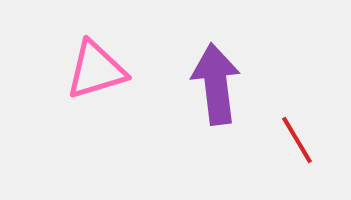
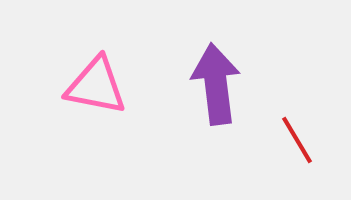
pink triangle: moved 16 px down; rotated 28 degrees clockwise
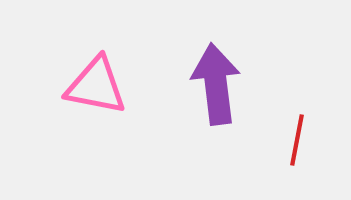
red line: rotated 42 degrees clockwise
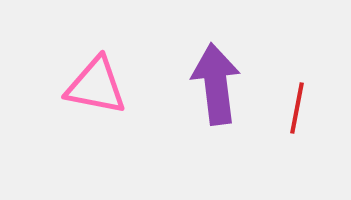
red line: moved 32 px up
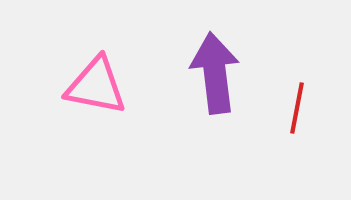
purple arrow: moved 1 px left, 11 px up
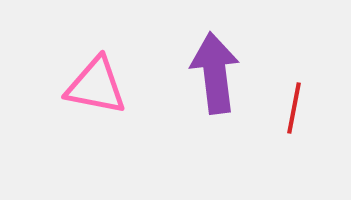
red line: moved 3 px left
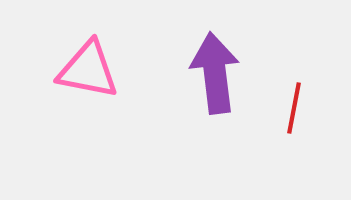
pink triangle: moved 8 px left, 16 px up
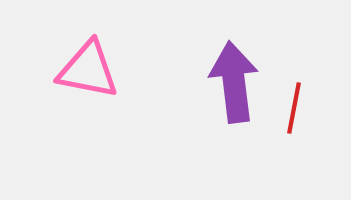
purple arrow: moved 19 px right, 9 px down
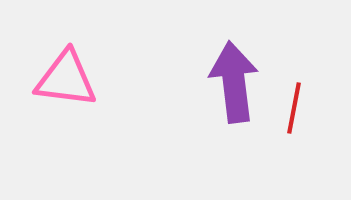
pink triangle: moved 22 px left, 9 px down; rotated 4 degrees counterclockwise
